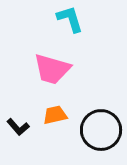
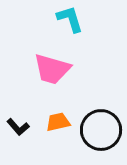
orange trapezoid: moved 3 px right, 7 px down
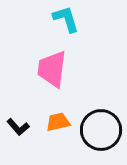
cyan L-shape: moved 4 px left
pink trapezoid: rotated 81 degrees clockwise
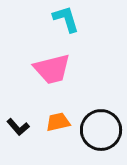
pink trapezoid: rotated 111 degrees counterclockwise
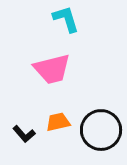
black L-shape: moved 6 px right, 7 px down
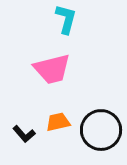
cyan L-shape: rotated 32 degrees clockwise
